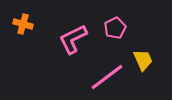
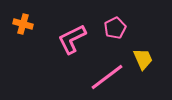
pink L-shape: moved 1 px left
yellow trapezoid: moved 1 px up
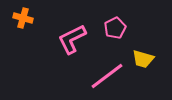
orange cross: moved 6 px up
yellow trapezoid: rotated 130 degrees clockwise
pink line: moved 1 px up
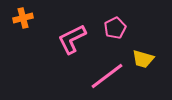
orange cross: rotated 30 degrees counterclockwise
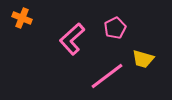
orange cross: moved 1 px left; rotated 36 degrees clockwise
pink L-shape: rotated 16 degrees counterclockwise
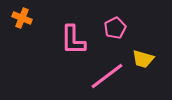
pink L-shape: moved 1 px right, 1 px down; rotated 48 degrees counterclockwise
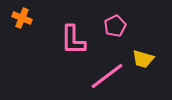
pink pentagon: moved 2 px up
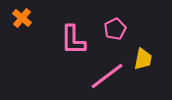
orange cross: rotated 18 degrees clockwise
pink pentagon: moved 3 px down
yellow trapezoid: rotated 95 degrees counterclockwise
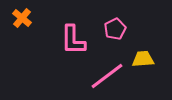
yellow trapezoid: rotated 105 degrees counterclockwise
